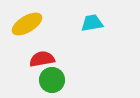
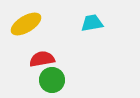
yellow ellipse: moved 1 px left
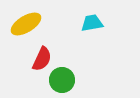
red semicircle: rotated 125 degrees clockwise
green circle: moved 10 px right
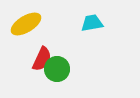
green circle: moved 5 px left, 11 px up
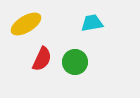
green circle: moved 18 px right, 7 px up
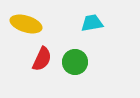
yellow ellipse: rotated 48 degrees clockwise
